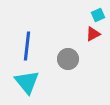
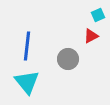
red triangle: moved 2 px left, 2 px down
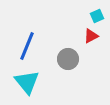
cyan square: moved 1 px left, 1 px down
blue line: rotated 16 degrees clockwise
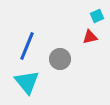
red triangle: moved 1 px left, 1 px down; rotated 14 degrees clockwise
gray circle: moved 8 px left
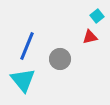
cyan square: rotated 16 degrees counterclockwise
cyan triangle: moved 4 px left, 2 px up
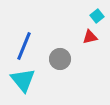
blue line: moved 3 px left
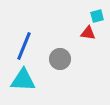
cyan square: rotated 24 degrees clockwise
red triangle: moved 2 px left, 4 px up; rotated 21 degrees clockwise
cyan triangle: rotated 48 degrees counterclockwise
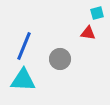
cyan square: moved 3 px up
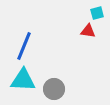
red triangle: moved 2 px up
gray circle: moved 6 px left, 30 px down
